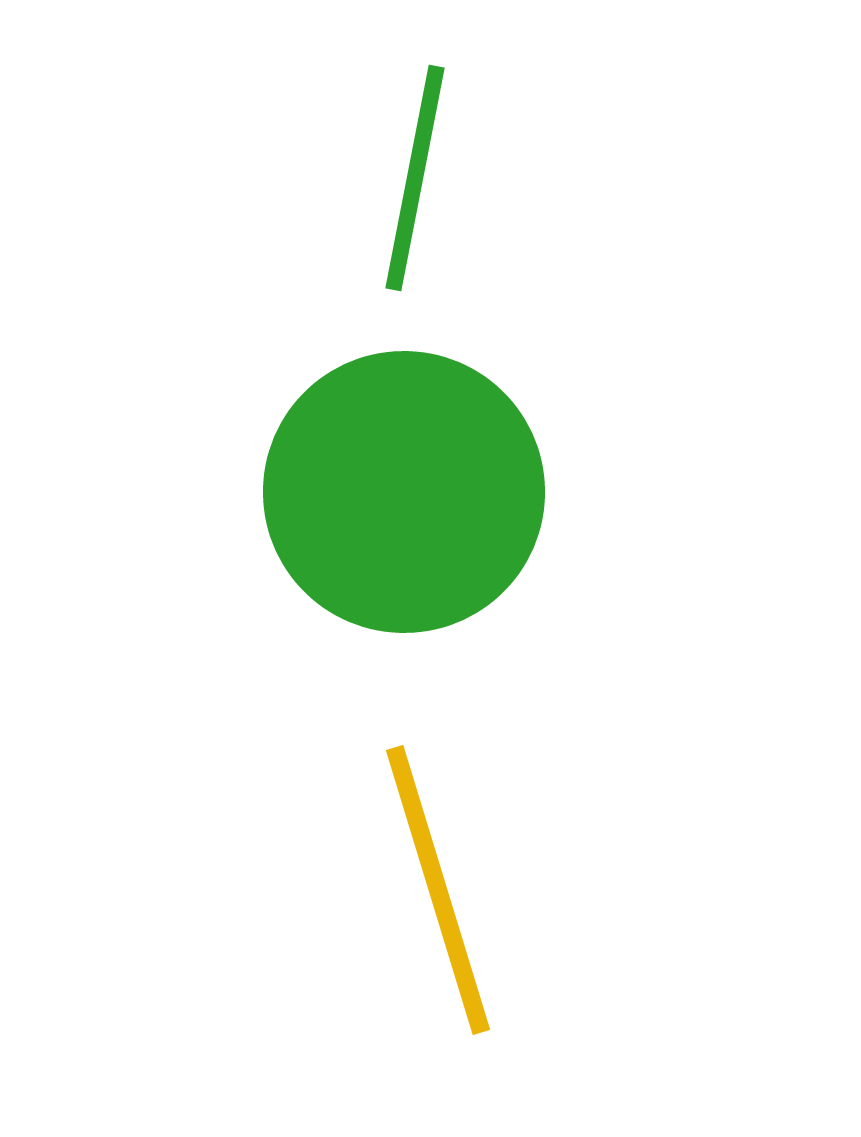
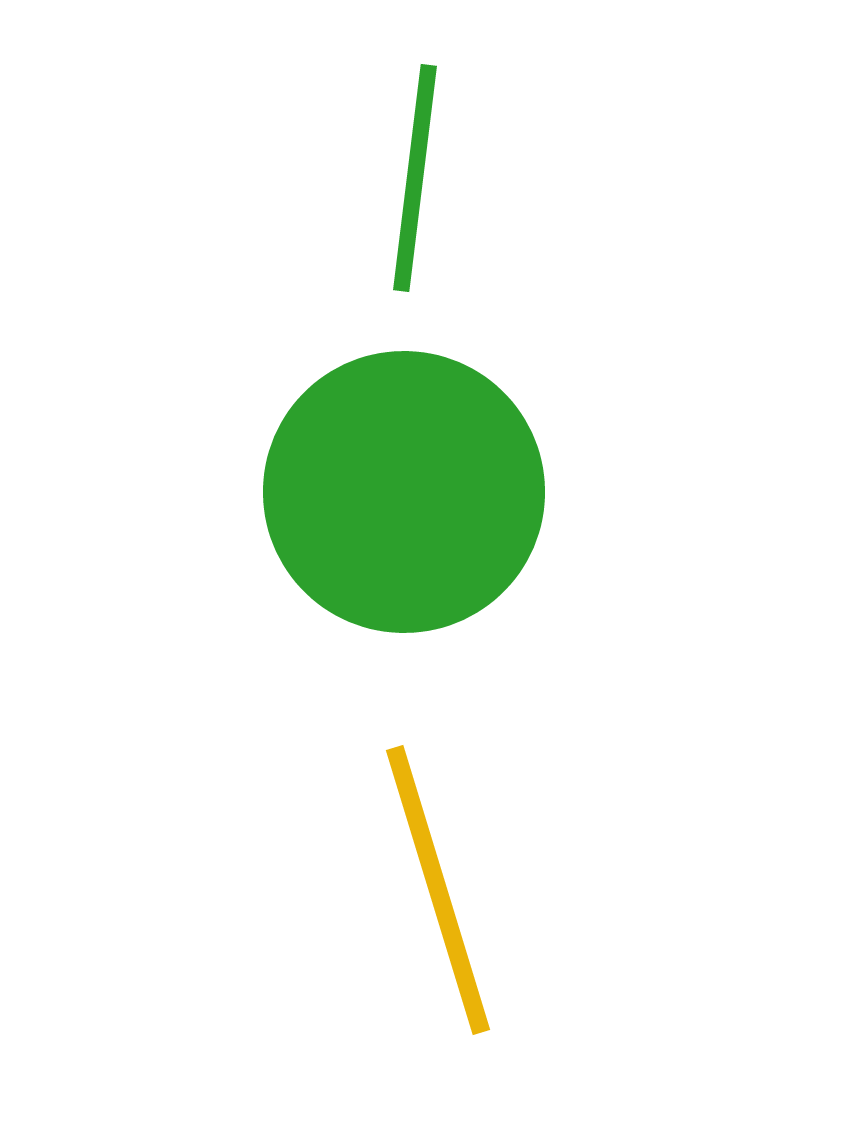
green line: rotated 4 degrees counterclockwise
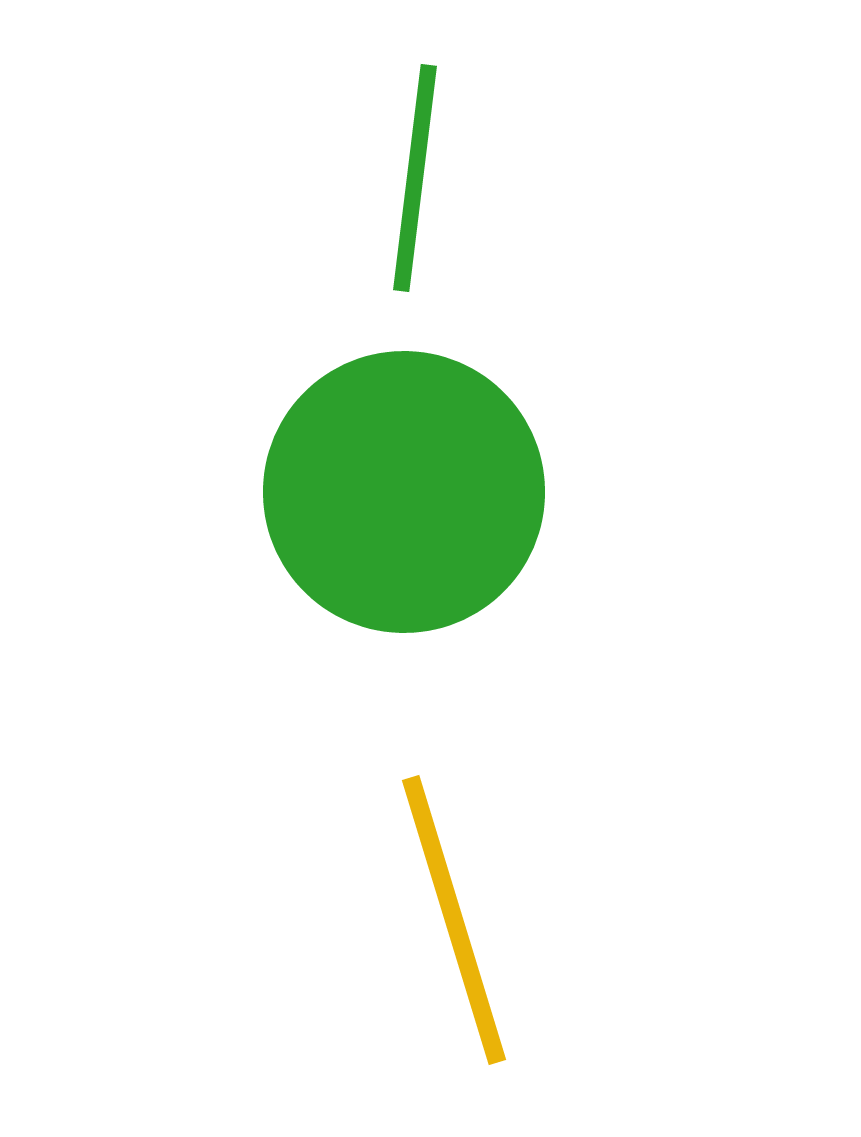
yellow line: moved 16 px right, 30 px down
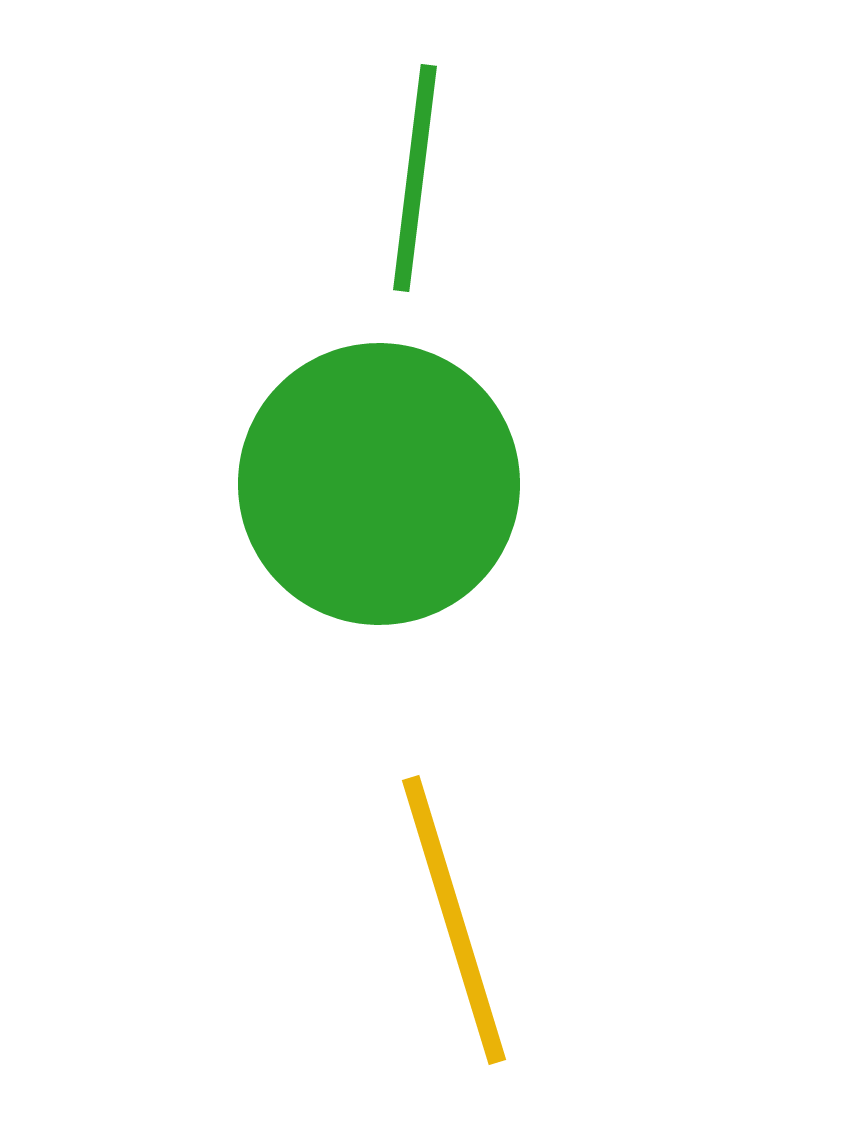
green circle: moved 25 px left, 8 px up
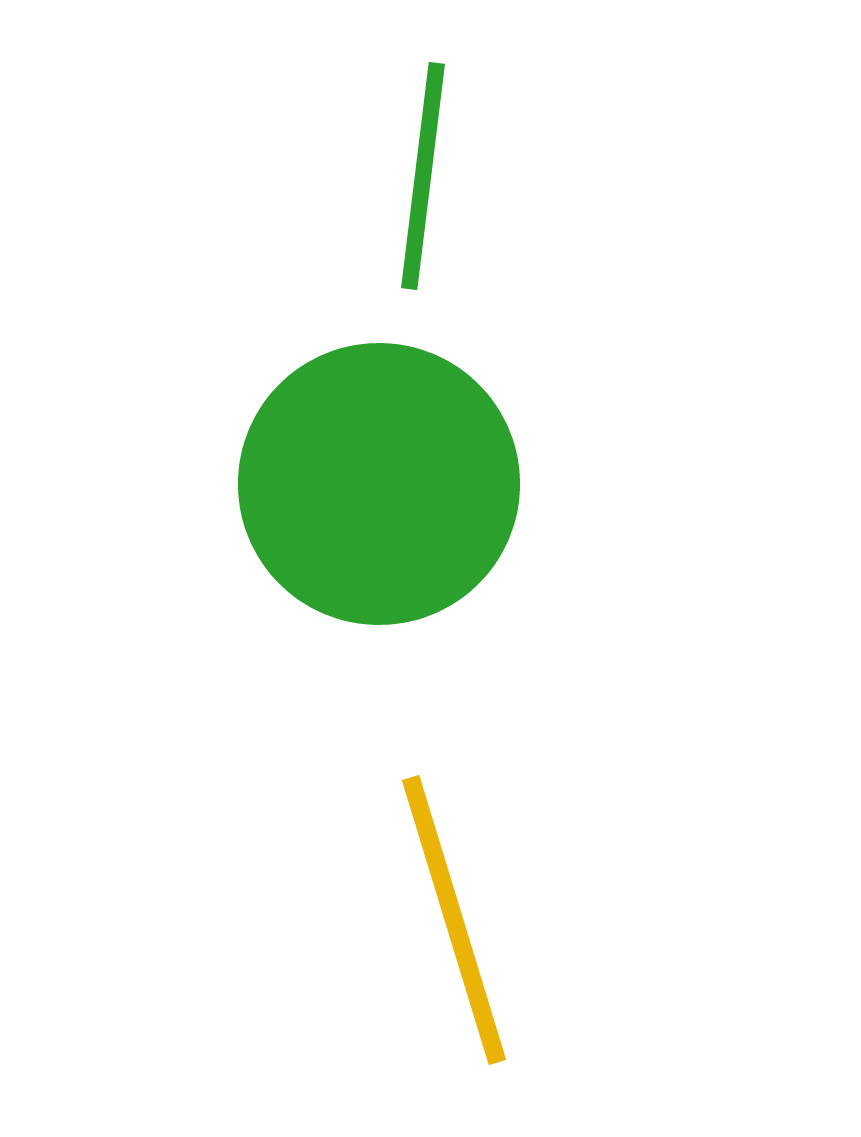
green line: moved 8 px right, 2 px up
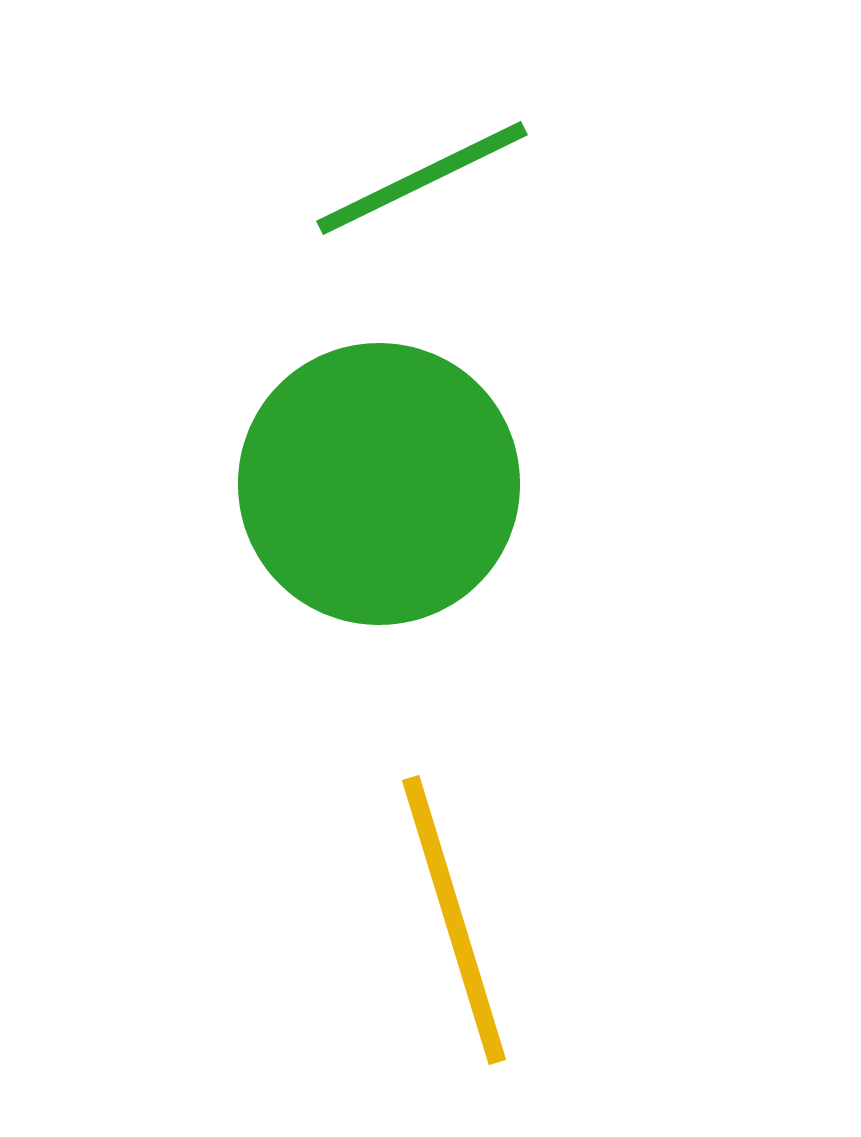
green line: moved 1 px left, 2 px down; rotated 57 degrees clockwise
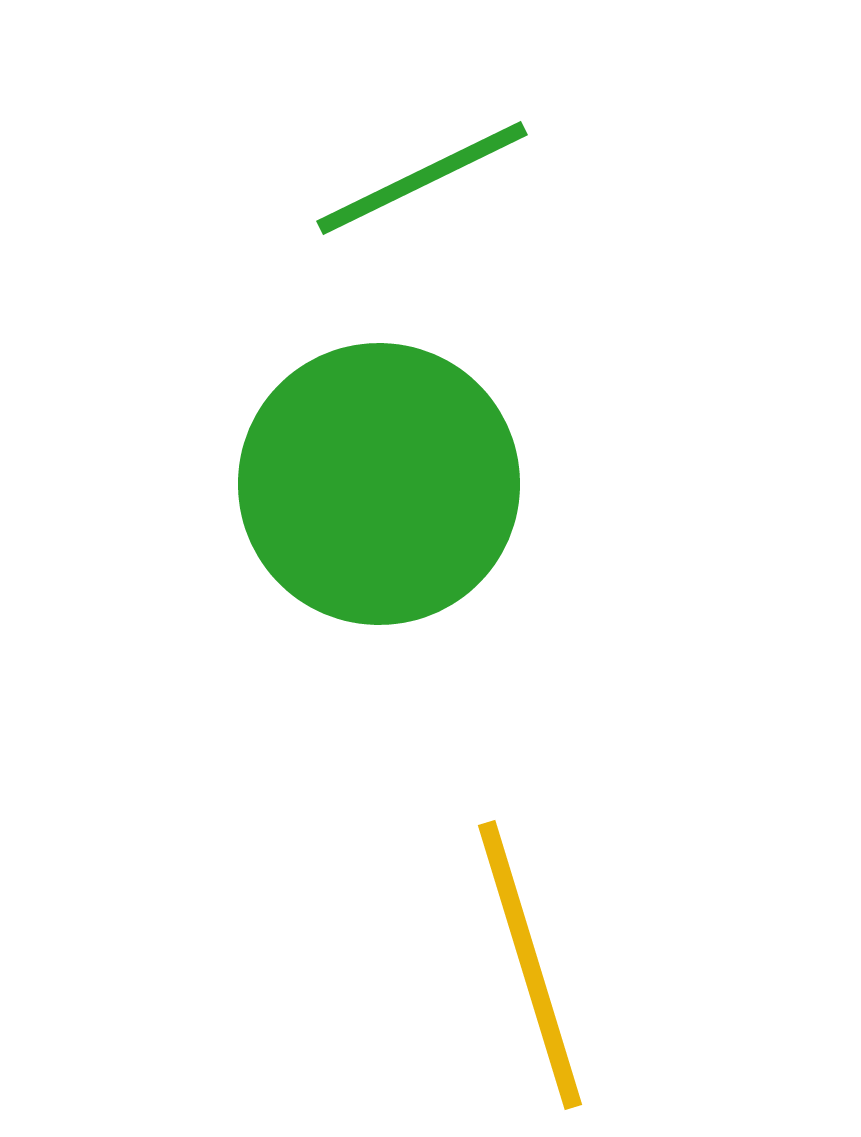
yellow line: moved 76 px right, 45 px down
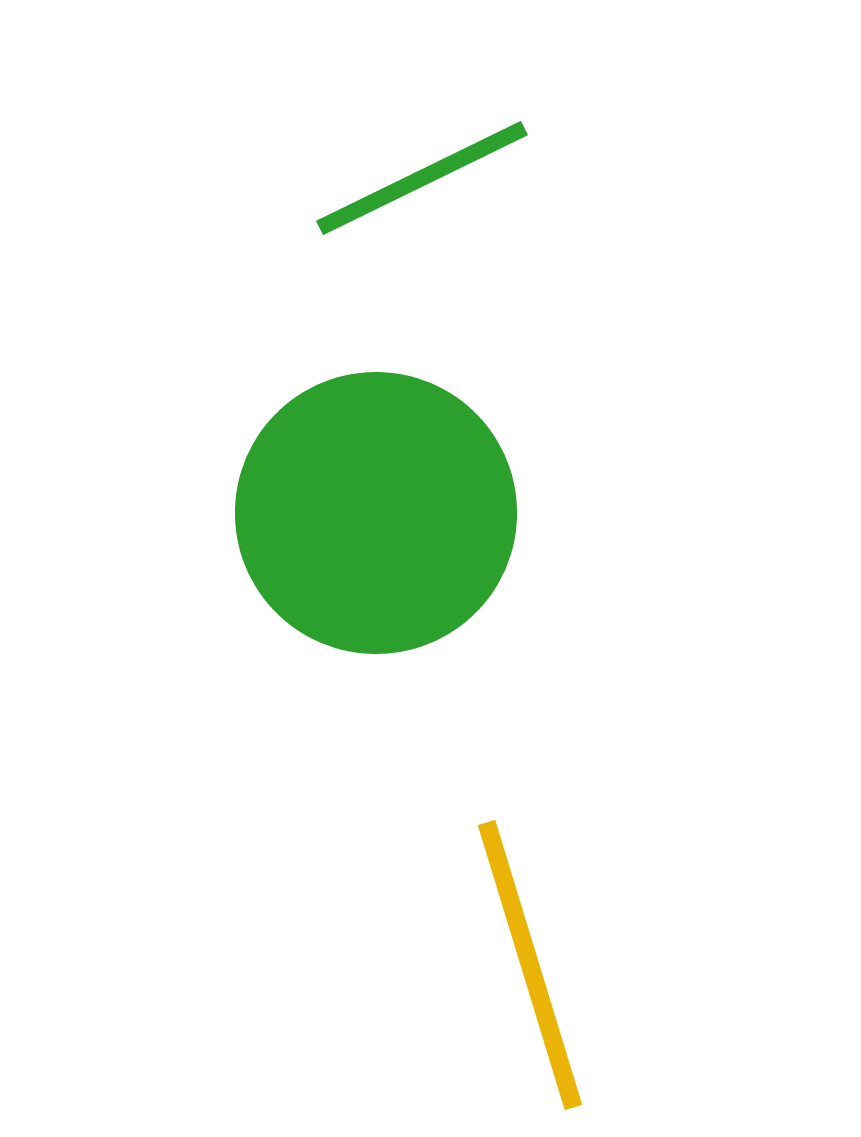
green circle: moved 3 px left, 29 px down
